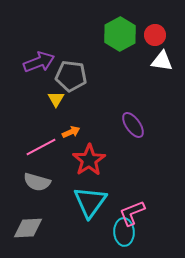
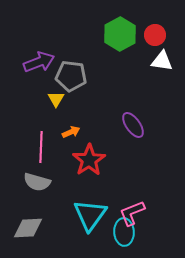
pink line: rotated 60 degrees counterclockwise
cyan triangle: moved 13 px down
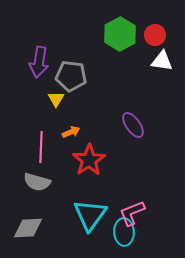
purple arrow: rotated 120 degrees clockwise
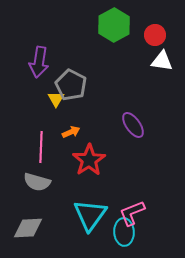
green hexagon: moved 6 px left, 9 px up
gray pentagon: moved 9 px down; rotated 20 degrees clockwise
